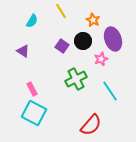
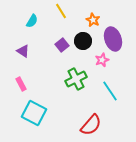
purple square: moved 1 px up; rotated 16 degrees clockwise
pink star: moved 1 px right, 1 px down
pink rectangle: moved 11 px left, 5 px up
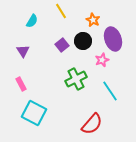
purple triangle: rotated 24 degrees clockwise
red semicircle: moved 1 px right, 1 px up
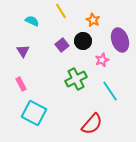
cyan semicircle: rotated 96 degrees counterclockwise
purple ellipse: moved 7 px right, 1 px down
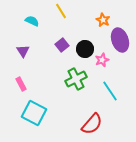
orange star: moved 10 px right
black circle: moved 2 px right, 8 px down
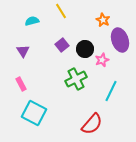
cyan semicircle: rotated 40 degrees counterclockwise
cyan line: moved 1 px right; rotated 60 degrees clockwise
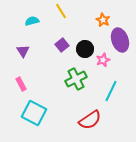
pink star: moved 1 px right
red semicircle: moved 2 px left, 4 px up; rotated 15 degrees clockwise
